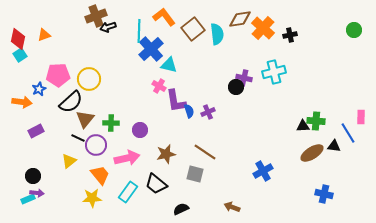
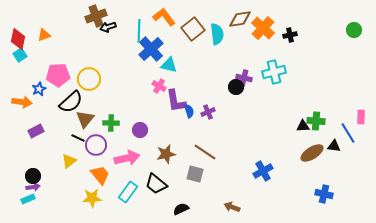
purple arrow at (37, 193): moved 4 px left, 6 px up; rotated 16 degrees counterclockwise
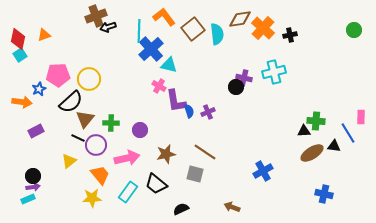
black triangle at (303, 126): moved 1 px right, 5 px down
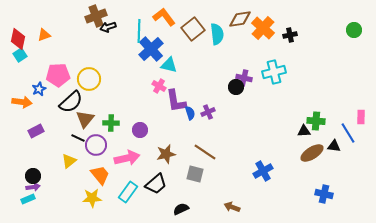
blue semicircle at (189, 111): moved 1 px right, 2 px down
black trapezoid at (156, 184): rotated 80 degrees counterclockwise
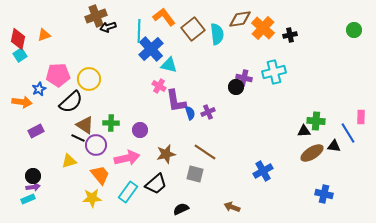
brown triangle at (85, 119): moved 6 px down; rotated 36 degrees counterclockwise
yellow triangle at (69, 161): rotated 21 degrees clockwise
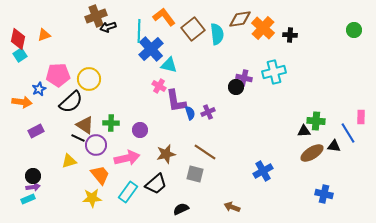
black cross at (290, 35): rotated 16 degrees clockwise
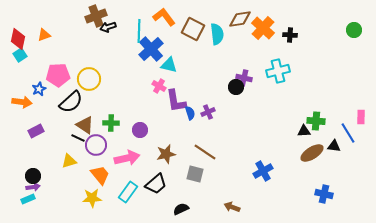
brown square at (193, 29): rotated 25 degrees counterclockwise
cyan cross at (274, 72): moved 4 px right, 1 px up
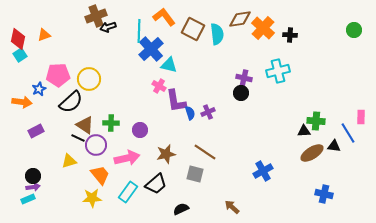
black circle at (236, 87): moved 5 px right, 6 px down
brown arrow at (232, 207): rotated 21 degrees clockwise
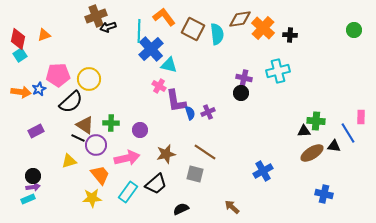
orange arrow at (22, 102): moved 1 px left, 10 px up
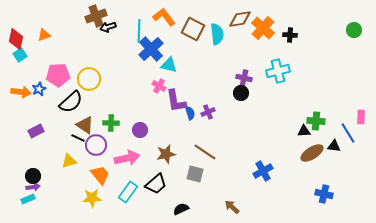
red diamond at (18, 39): moved 2 px left
